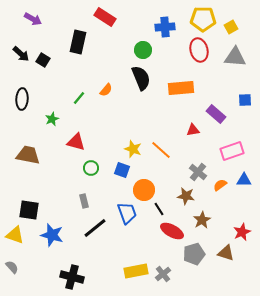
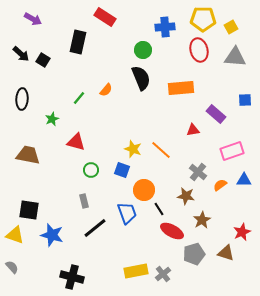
green circle at (91, 168): moved 2 px down
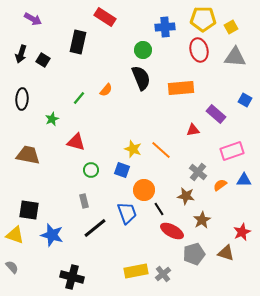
black arrow at (21, 54): rotated 66 degrees clockwise
blue square at (245, 100): rotated 32 degrees clockwise
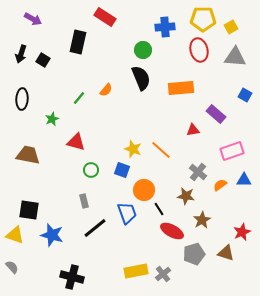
blue square at (245, 100): moved 5 px up
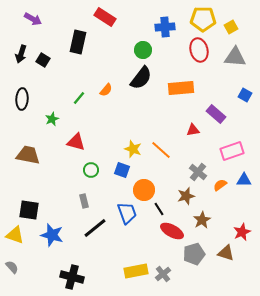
black semicircle at (141, 78): rotated 60 degrees clockwise
brown star at (186, 196): rotated 24 degrees counterclockwise
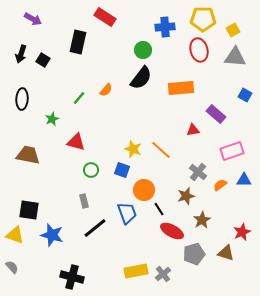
yellow square at (231, 27): moved 2 px right, 3 px down
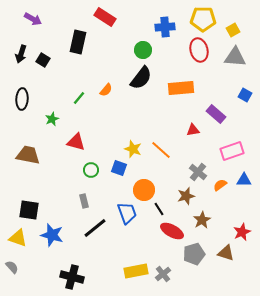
blue square at (122, 170): moved 3 px left, 2 px up
yellow triangle at (15, 235): moved 3 px right, 3 px down
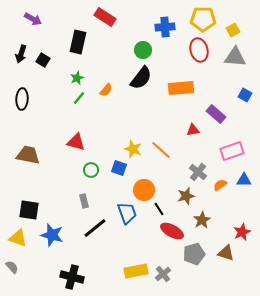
green star at (52, 119): moved 25 px right, 41 px up
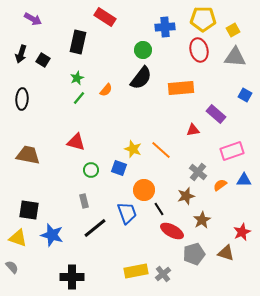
black cross at (72, 277): rotated 15 degrees counterclockwise
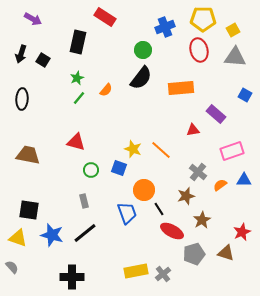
blue cross at (165, 27): rotated 18 degrees counterclockwise
black line at (95, 228): moved 10 px left, 5 px down
